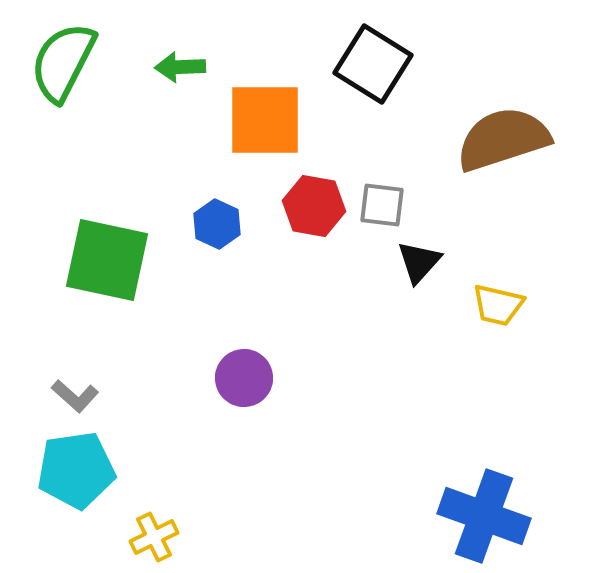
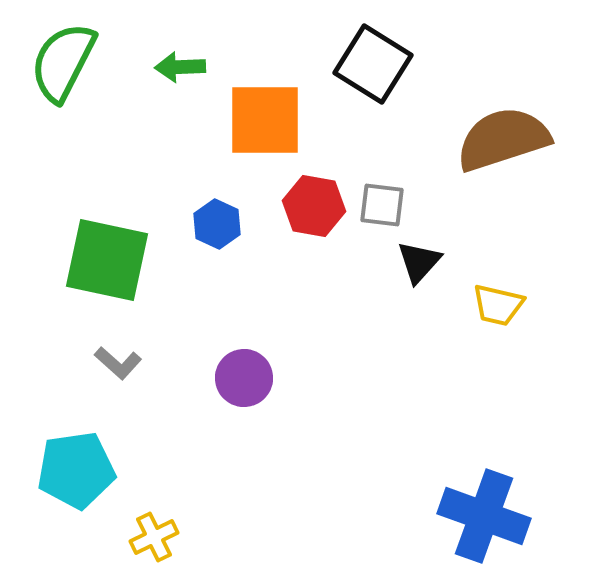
gray L-shape: moved 43 px right, 33 px up
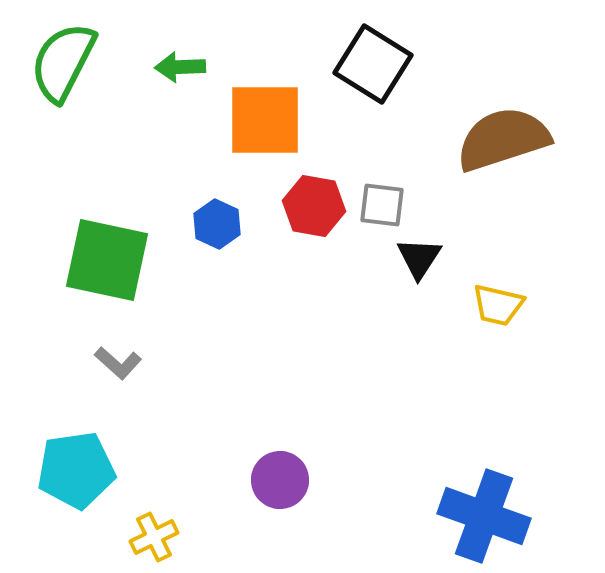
black triangle: moved 4 px up; rotated 9 degrees counterclockwise
purple circle: moved 36 px right, 102 px down
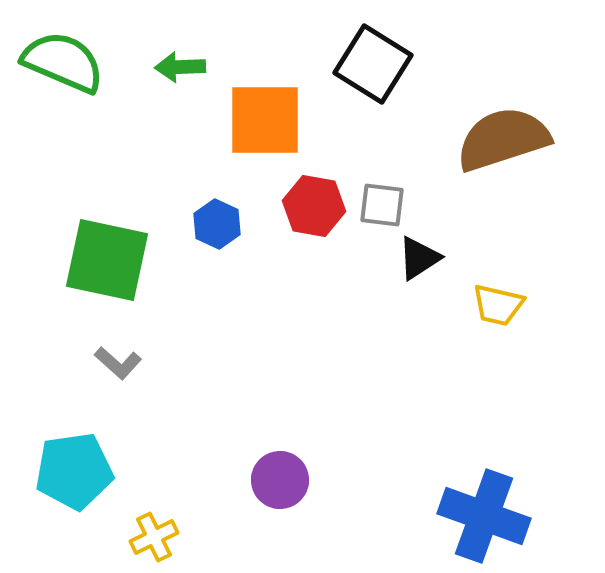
green semicircle: rotated 86 degrees clockwise
black triangle: rotated 24 degrees clockwise
cyan pentagon: moved 2 px left, 1 px down
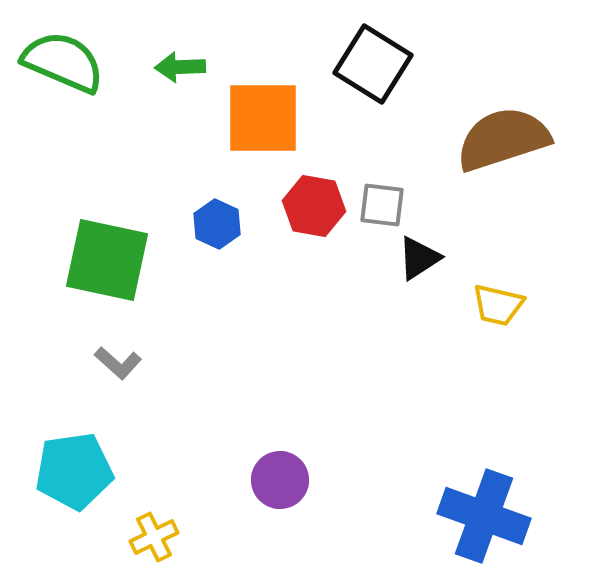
orange square: moved 2 px left, 2 px up
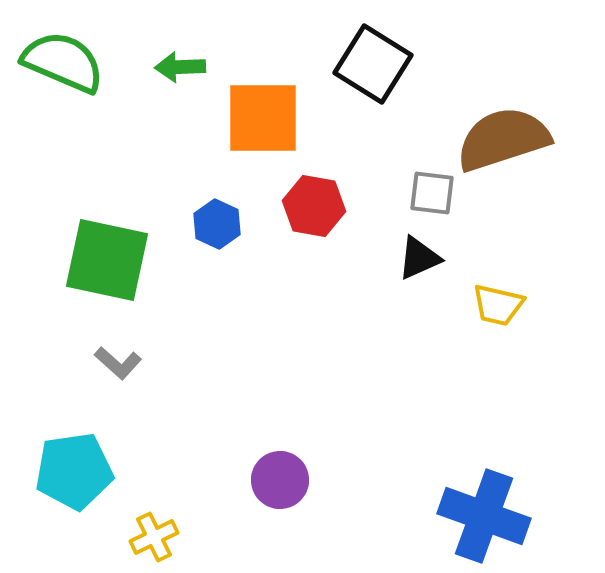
gray square: moved 50 px right, 12 px up
black triangle: rotated 9 degrees clockwise
